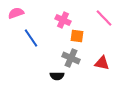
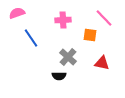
pink semicircle: moved 1 px right
pink cross: rotated 28 degrees counterclockwise
orange square: moved 13 px right, 1 px up
gray cross: moved 3 px left, 1 px up; rotated 18 degrees clockwise
black semicircle: moved 2 px right
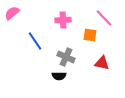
pink semicircle: moved 5 px left; rotated 21 degrees counterclockwise
blue line: moved 4 px right, 3 px down
gray cross: moved 2 px left; rotated 18 degrees counterclockwise
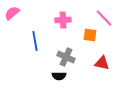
blue line: rotated 24 degrees clockwise
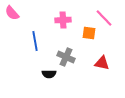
pink semicircle: rotated 91 degrees counterclockwise
orange square: moved 1 px left, 2 px up
black semicircle: moved 10 px left, 2 px up
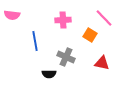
pink semicircle: moved 2 px down; rotated 42 degrees counterclockwise
orange square: moved 1 px right, 2 px down; rotated 24 degrees clockwise
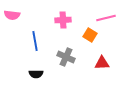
pink line: moved 2 px right; rotated 60 degrees counterclockwise
red triangle: rotated 14 degrees counterclockwise
black semicircle: moved 13 px left
